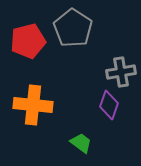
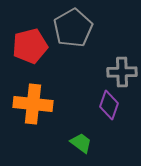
gray pentagon: rotated 9 degrees clockwise
red pentagon: moved 2 px right, 5 px down
gray cross: moved 1 px right; rotated 8 degrees clockwise
orange cross: moved 1 px up
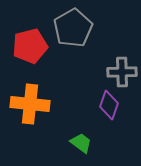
orange cross: moved 3 px left
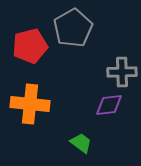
purple diamond: rotated 64 degrees clockwise
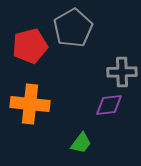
green trapezoid: rotated 90 degrees clockwise
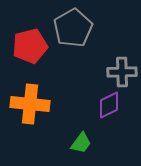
purple diamond: rotated 20 degrees counterclockwise
